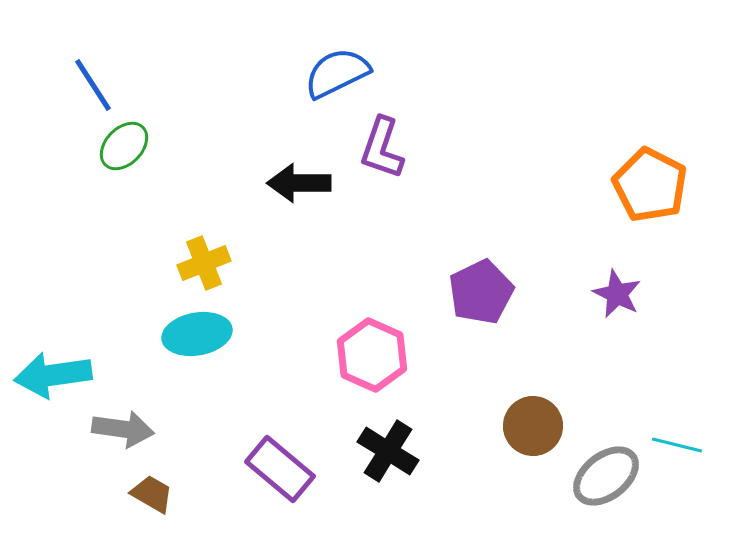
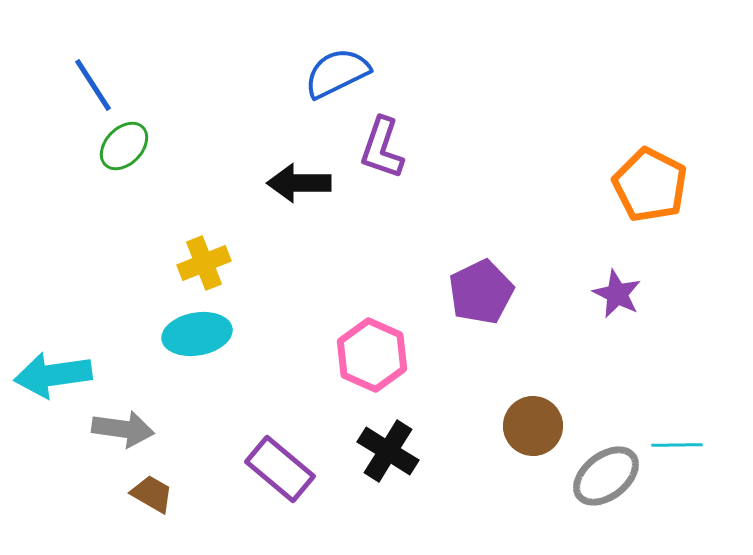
cyan line: rotated 15 degrees counterclockwise
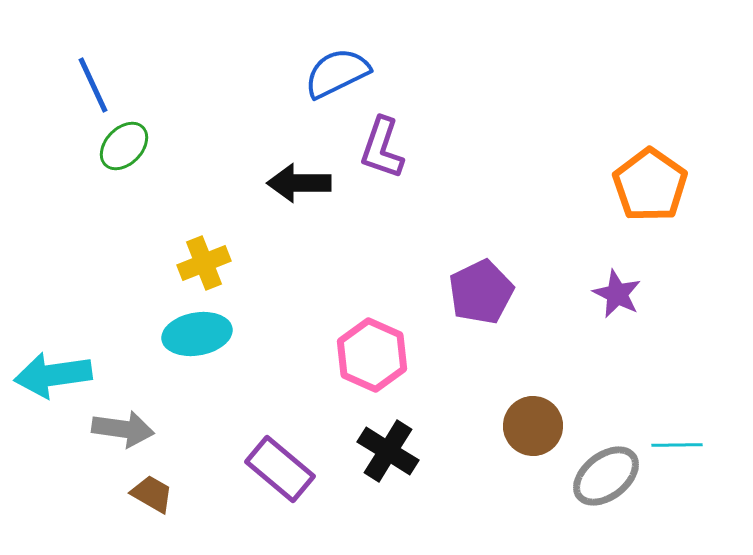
blue line: rotated 8 degrees clockwise
orange pentagon: rotated 8 degrees clockwise
